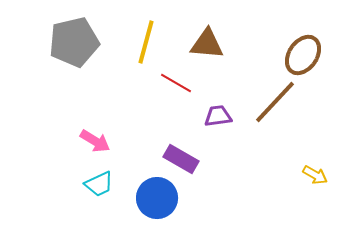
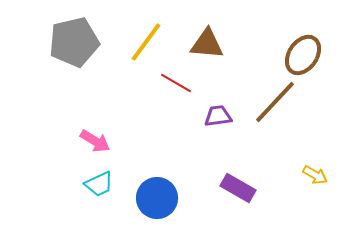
yellow line: rotated 21 degrees clockwise
purple rectangle: moved 57 px right, 29 px down
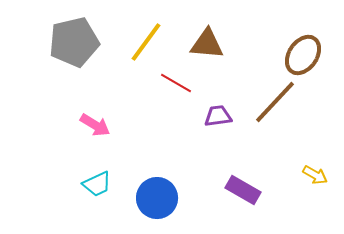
pink arrow: moved 16 px up
cyan trapezoid: moved 2 px left
purple rectangle: moved 5 px right, 2 px down
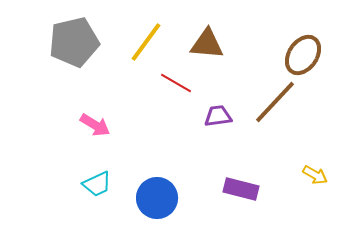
purple rectangle: moved 2 px left, 1 px up; rotated 16 degrees counterclockwise
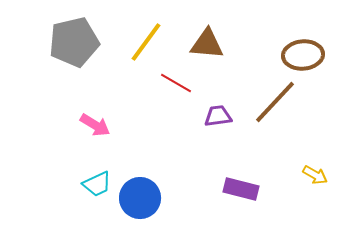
brown ellipse: rotated 51 degrees clockwise
blue circle: moved 17 px left
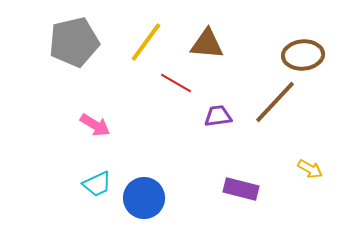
yellow arrow: moved 5 px left, 6 px up
blue circle: moved 4 px right
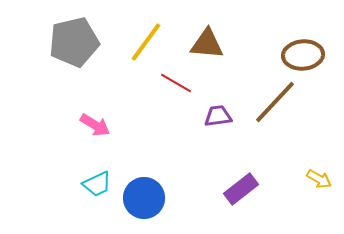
yellow arrow: moved 9 px right, 10 px down
purple rectangle: rotated 52 degrees counterclockwise
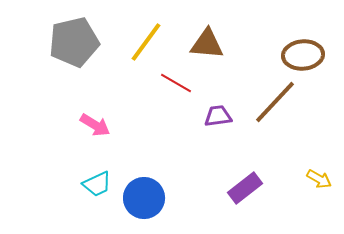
purple rectangle: moved 4 px right, 1 px up
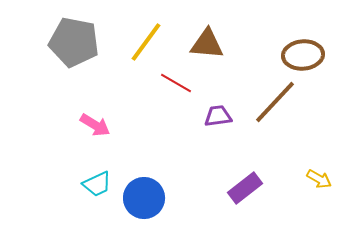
gray pentagon: rotated 24 degrees clockwise
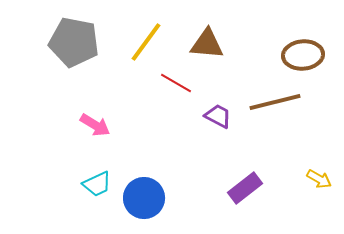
brown line: rotated 33 degrees clockwise
purple trapezoid: rotated 36 degrees clockwise
